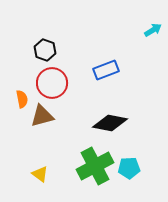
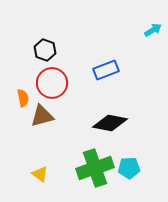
orange semicircle: moved 1 px right, 1 px up
green cross: moved 2 px down; rotated 9 degrees clockwise
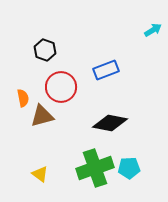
red circle: moved 9 px right, 4 px down
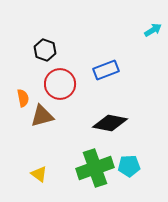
red circle: moved 1 px left, 3 px up
cyan pentagon: moved 2 px up
yellow triangle: moved 1 px left
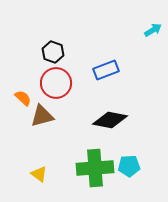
black hexagon: moved 8 px right, 2 px down
red circle: moved 4 px left, 1 px up
orange semicircle: rotated 36 degrees counterclockwise
black diamond: moved 3 px up
green cross: rotated 15 degrees clockwise
